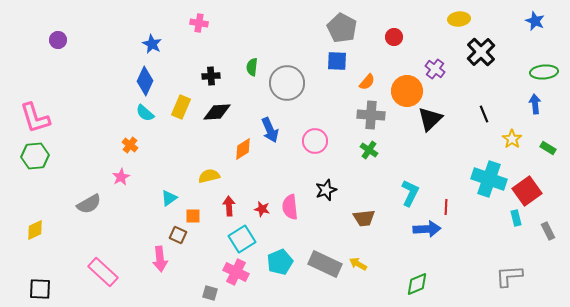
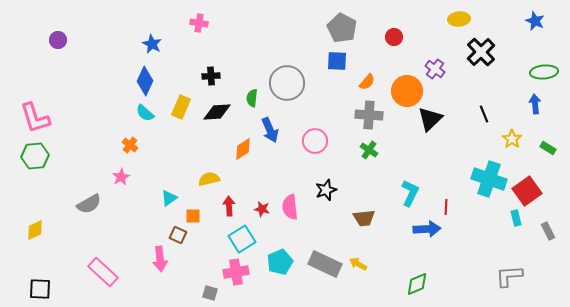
green semicircle at (252, 67): moved 31 px down
gray cross at (371, 115): moved 2 px left
yellow semicircle at (209, 176): moved 3 px down
pink cross at (236, 272): rotated 35 degrees counterclockwise
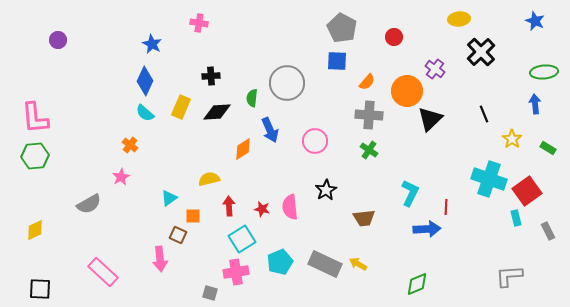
pink L-shape at (35, 118): rotated 12 degrees clockwise
black star at (326, 190): rotated 10 degrees counterclockwise
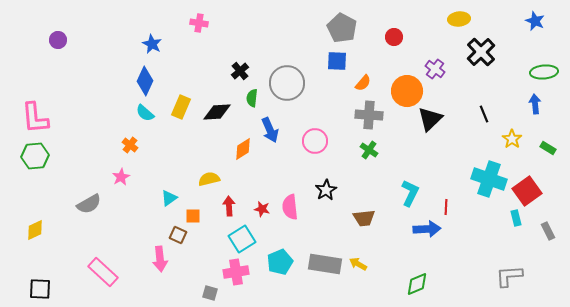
black cross at (211, 76): moved 29 px right, 5 px up; rotated 36 degrees counterclockwise
orange semicircle at (367, 82): moved 4 px left, 1 px down
gray rectangle at (325, 264): rotated 16 degrees counterclockwise
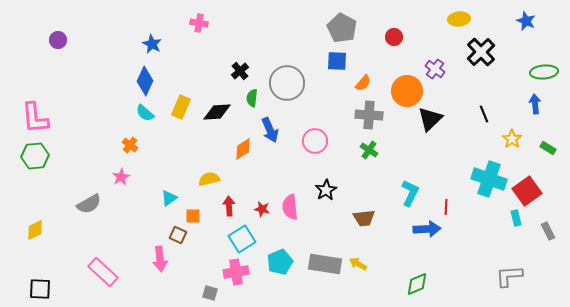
blue star at (535, 21): moved 9 px left
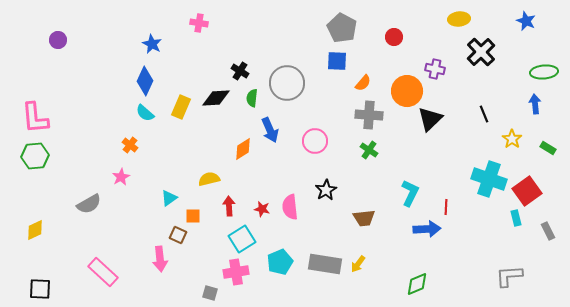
purple cross at (435, 69): rotated 24 degrees counterclockwise
black cross at (240, 71): rotated 18 degrees counterclockwise
black diamond at (217, 112): moved 1 px left, 14 px up
yellow arrow at (358, 264): rotated 84 degrees counterclockwise
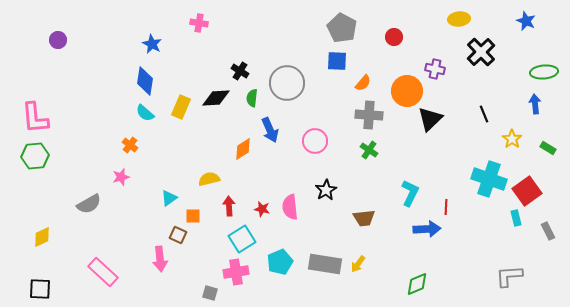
blue diamond at (145, 81): rotated 16 degrees counterclockwise
pink star at (121, 177): rotated 12 degrees clockwise
yellow diamond at (35, 230): moved 7 px right, 7 px down
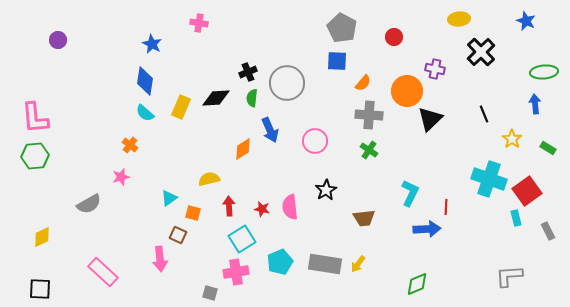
black cross at (240, 71): moved 8 px right, 1 px down; rotated 36 degrees clockwise
orange square at (193, 216): moved 3 px up; rotated 14 degrees clockwise
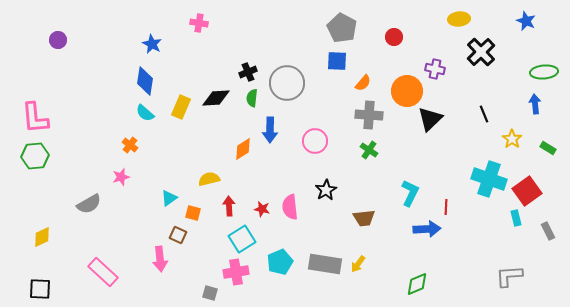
blue arrow at (270, 130): rotated 25 degrees clockwise
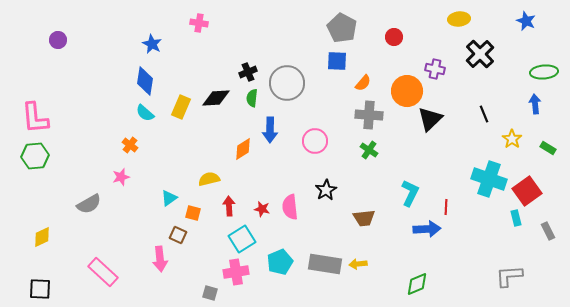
black cross at (481, 52): moved 1 px left, 2 px down
yellow arrow at (358, 264): rotated 48 degrees clockwise
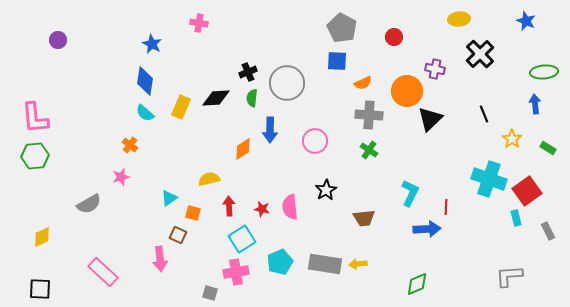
orange semicircle at (363, 83): rotated 24 degrees clockwise
